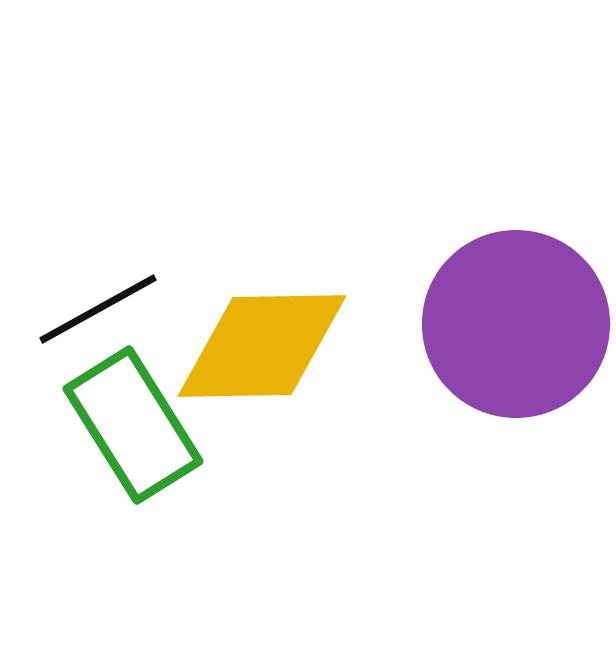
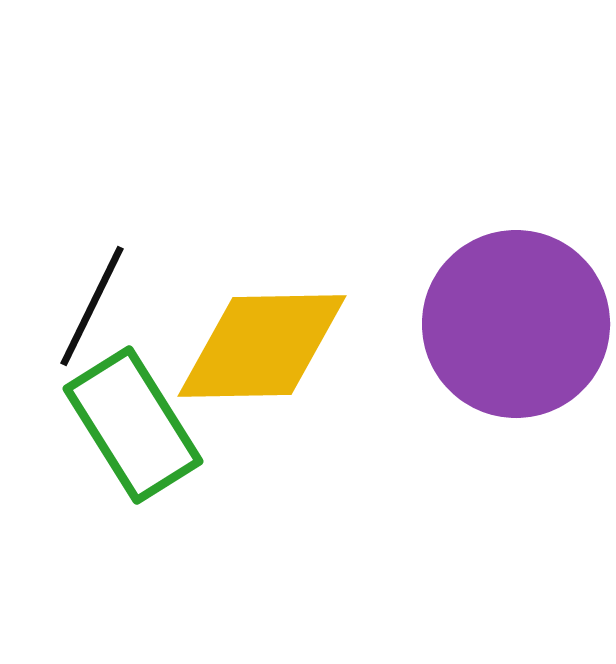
black line: moved 6 px left, 3 px up; rotated 35 degrees counterclockwise
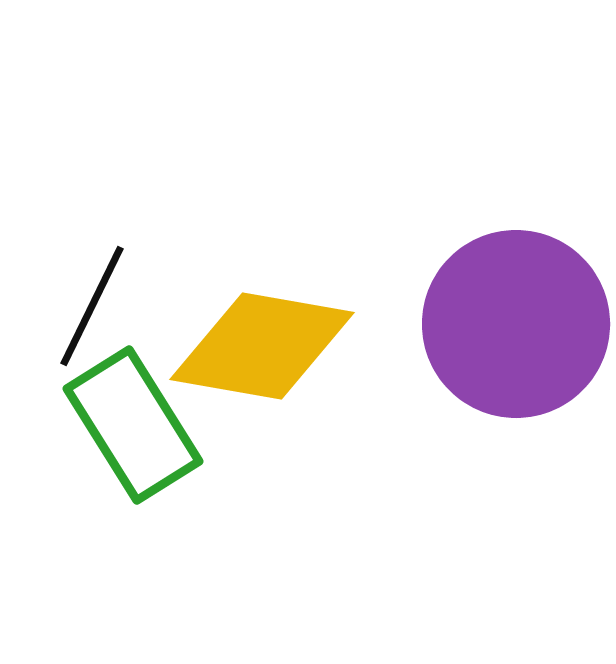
yellow diamond: rotated 11 degrees clockwise
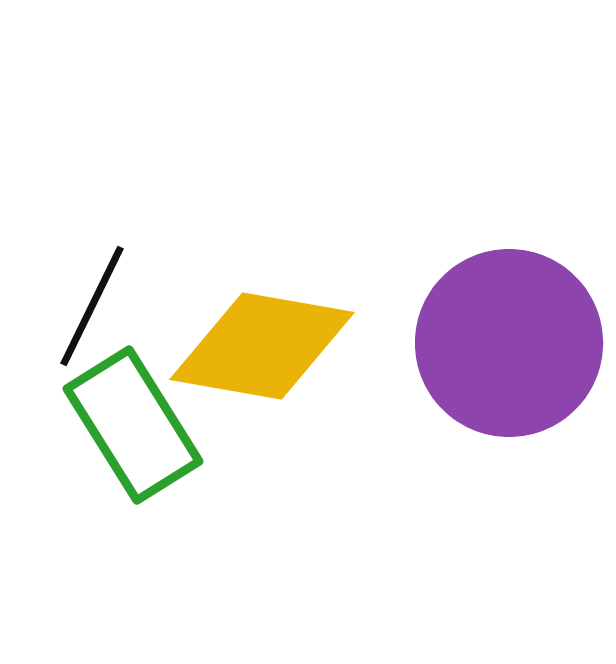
purple circle: moved 7 px left, 19 px down
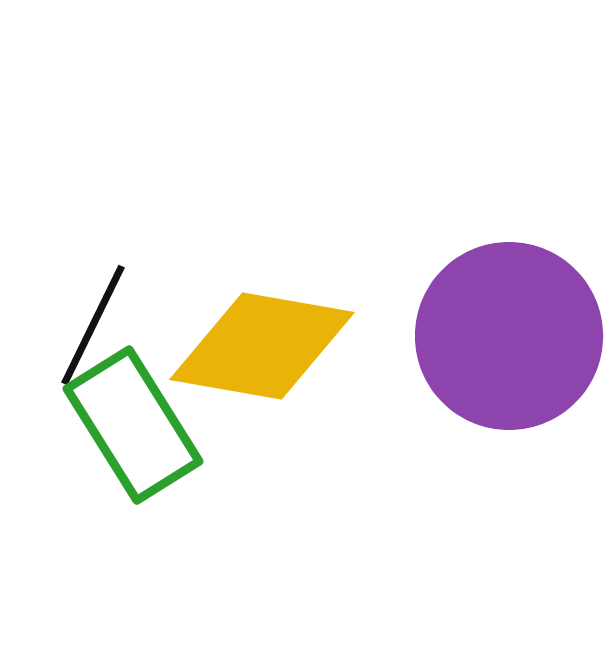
black line: moved 1 px right, 19 px down
purple circle: moved 7 px up
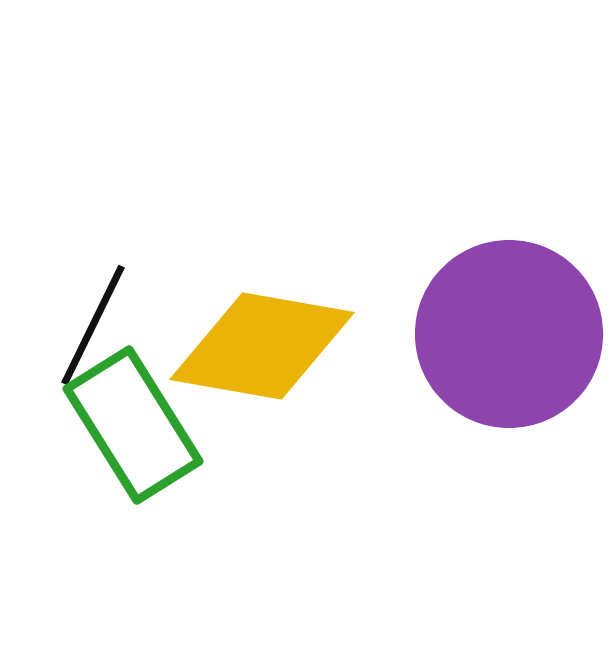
purple circle: moved 2 px up
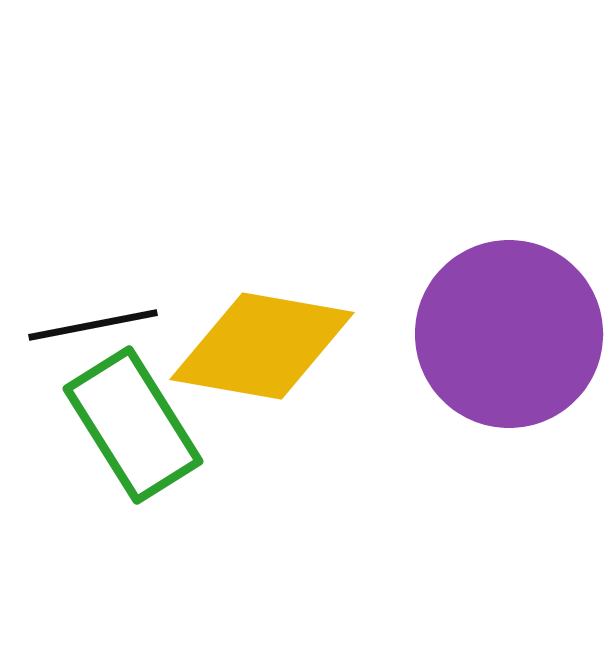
black line: rotated 53 degrees clockwise
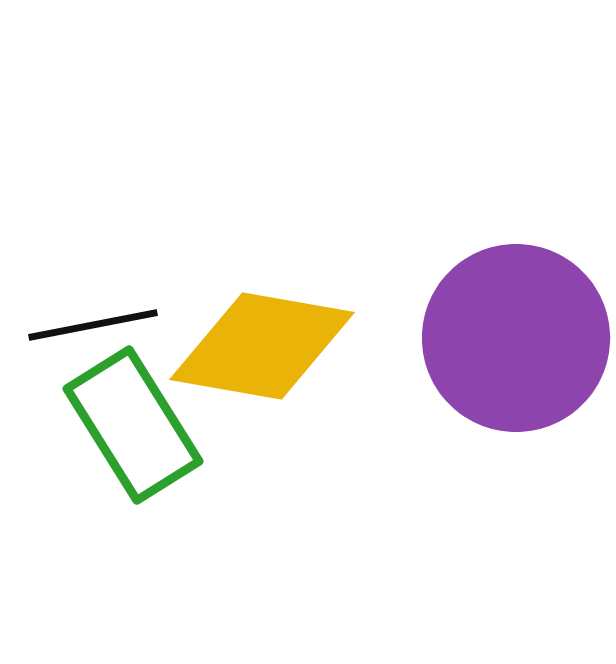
purple circle: moved 7 px right, 4 px down
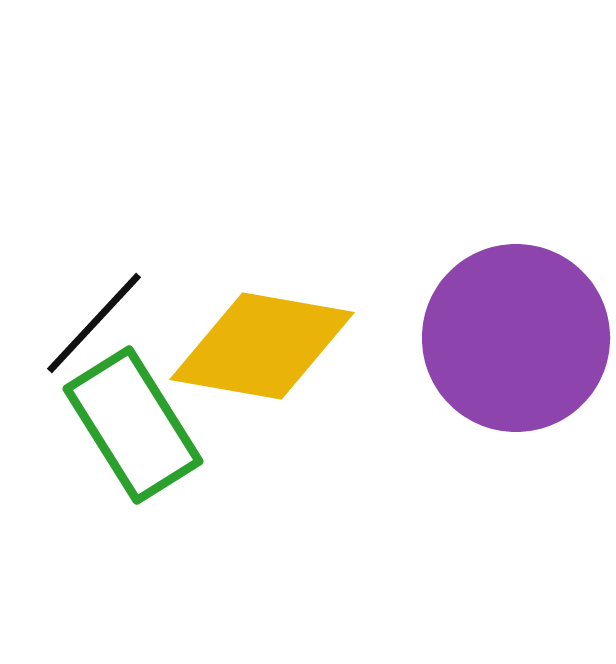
black line: moved 1 px right, 2 px up; rotated 36 degrees counterclockwise
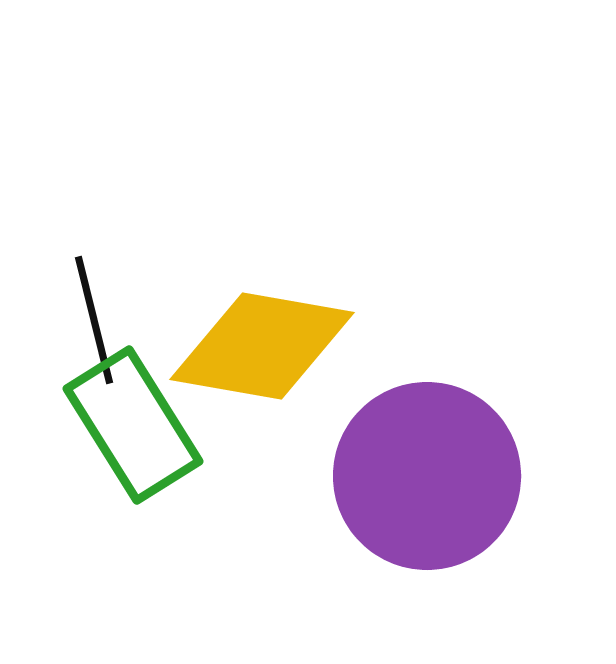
black line: moved 3 px up; rotated 57 degrees counterclockwise
purple circle: moved 89 px left, 138 px down
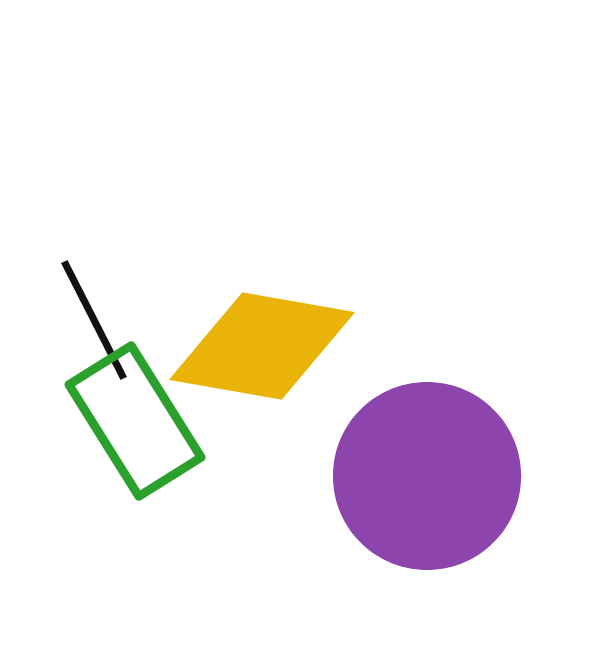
black line: rotated 13 degrees counterclockwise
green rectangle: moved 2 px right, 4 px up
